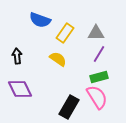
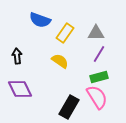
yellow semicircle: moved 2 px right, 2 px down
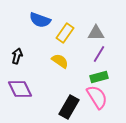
black arrow: rotated 21 degrees clockwise
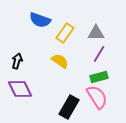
black arrow: moved 5 px down
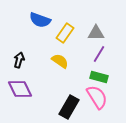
black arrow: moved 2 px right, 1 px up
green rectangle: rotated 30 degrees clockwise
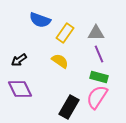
purple line: rotated 54 degrees counterclockwise
black arrow: rotated 140 degrees counterclockwise
pink semicircle: rotated 115 degrees counterclockwise
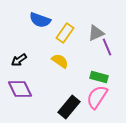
gray triangle: rotated 24 degrees counterclockwise
purple line: moved 8 px right, 7 px up
black rectangle: rotated 10 degrees clockwise
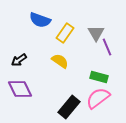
gray triangle: rotated 36 degrees counterclockwise
pink semicircle: moved 1 px right, 1 px down; rotated 20 degrees clockwise
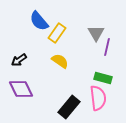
blue semicircle: moved 1 px left, 1 px down; rotated 30 degrees clockwise
yellow rectangle: moved 8 px left
purple line: rotated 36 degrees clockwise
green rectangle: moved 4 px right, 1 px down
purple diamond: moved 1 px right
pink semicircle: rotated 120 degrees clockwise
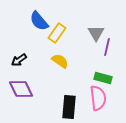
black rectangle: rotated 35 degrees counterclockwise
